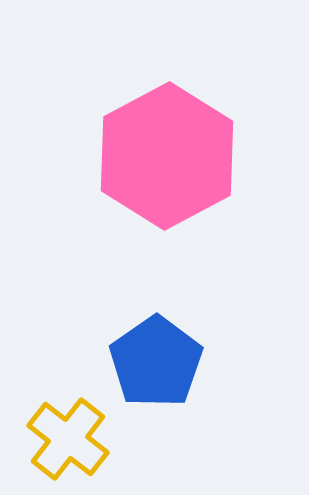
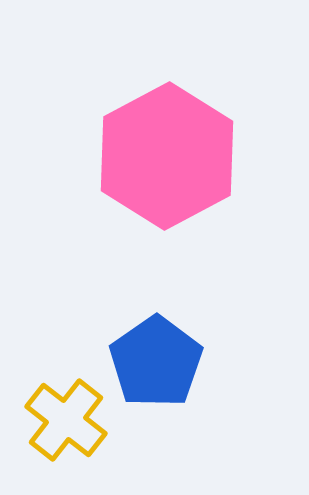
yellow cross: moved 2 px left, 19 px up
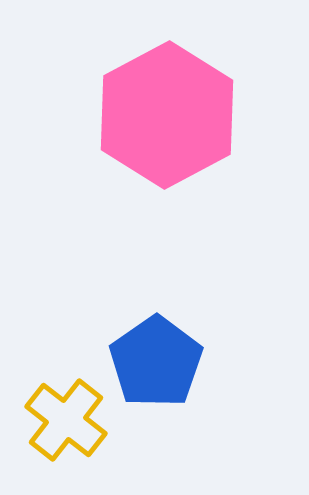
pink hexagon: moved 41 px up
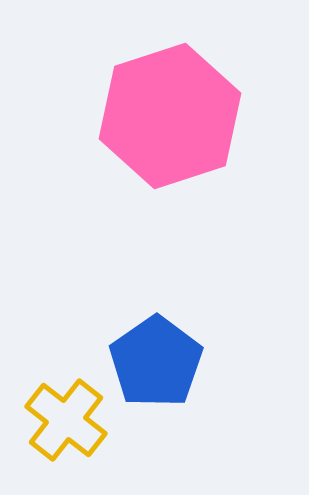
pink hexagon: moved 3 px right, 1 px down; rotated 10 degrees clockwise
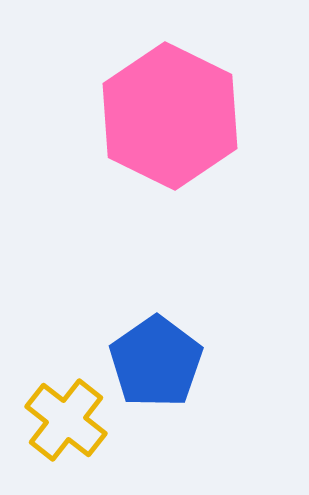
pink hexagon: rotated 16 degrees counterclockwise
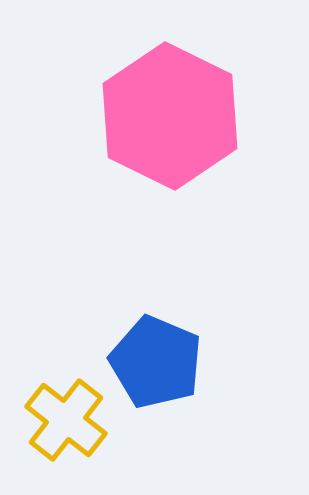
blue pentagon: rotated 14 degrees counterclockwise
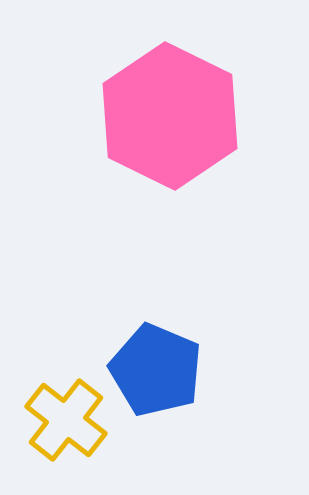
blue pentagon: moved 8 px down
